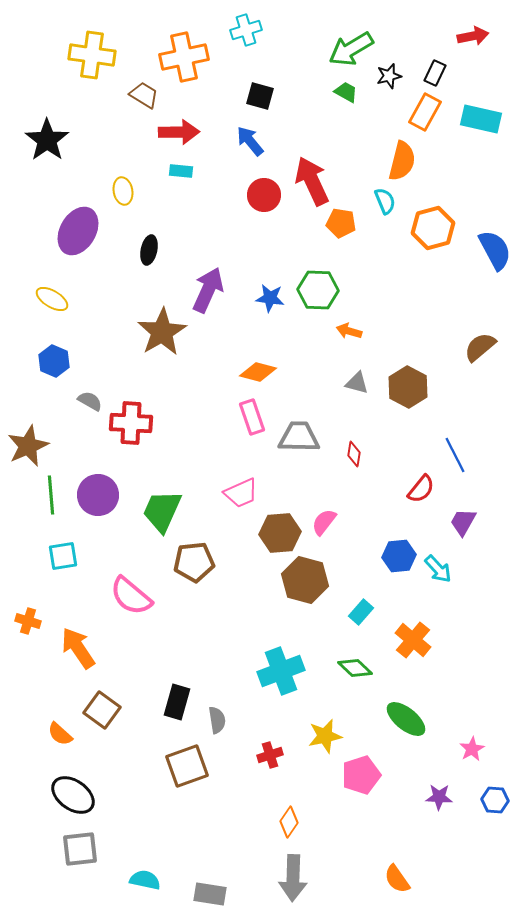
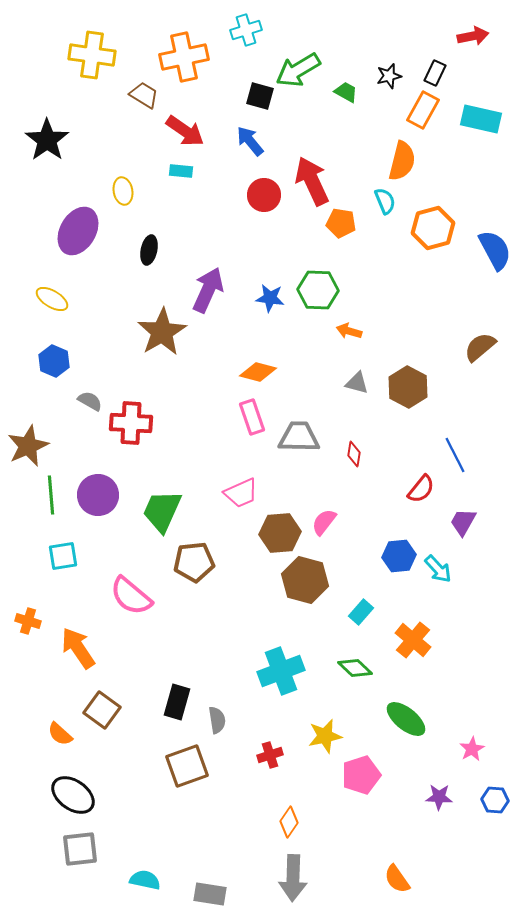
green arrow at (351, 49): moved 53 px left, 21 px down
orange rectangle at (425, 112): moved 2 px left, 2 px up
red arrow at (179, 132): moved 6 px right, 1 px up; rotated 36 degrees clockwise
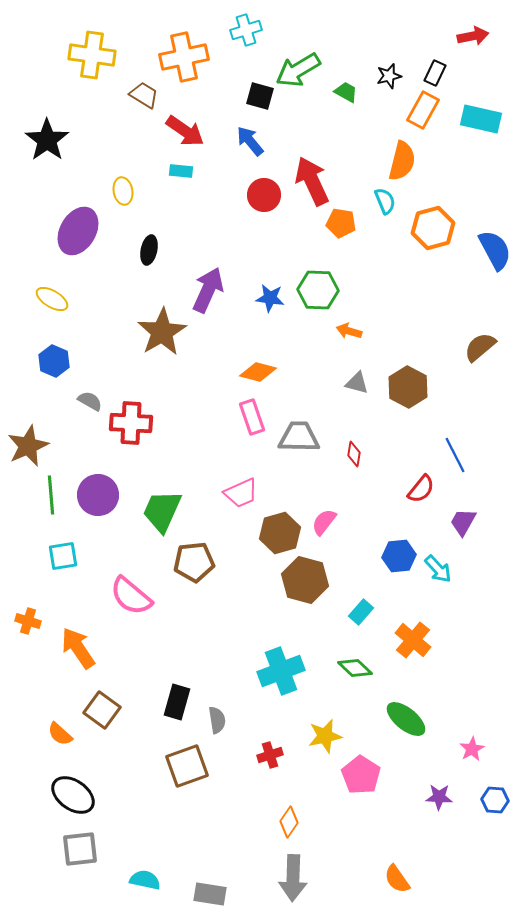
brown hexagon at (280, 533): rotated 12 degrees counterclockwise
pink pentagon at (361, 775): rotated 21 degrees counterclockwise
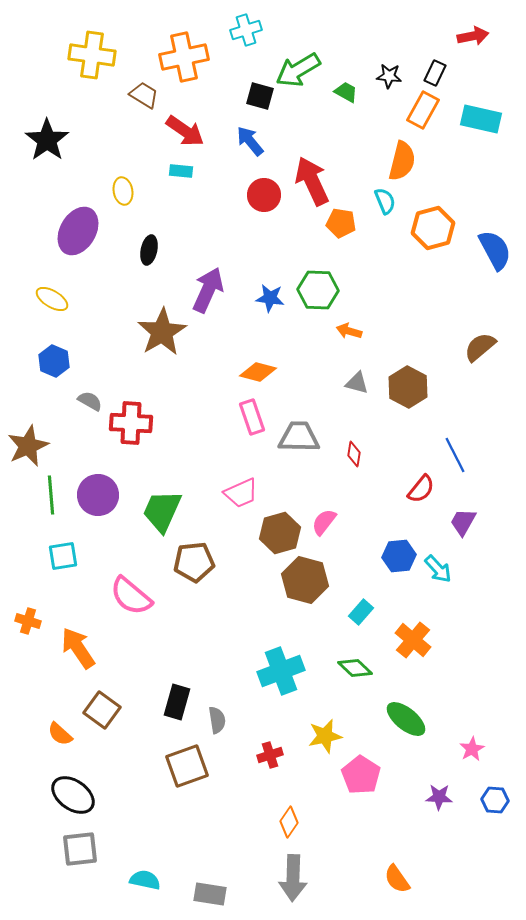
black star at (389, 76): rotated 20 degrees clockwise
